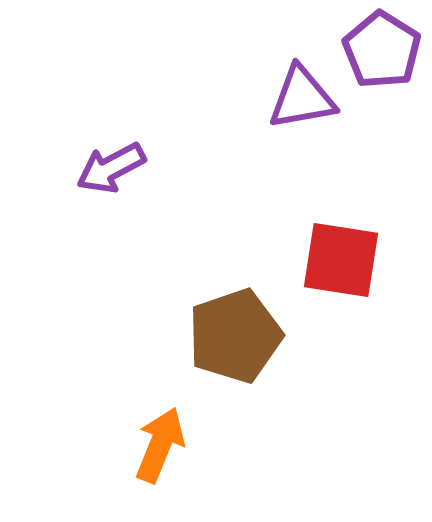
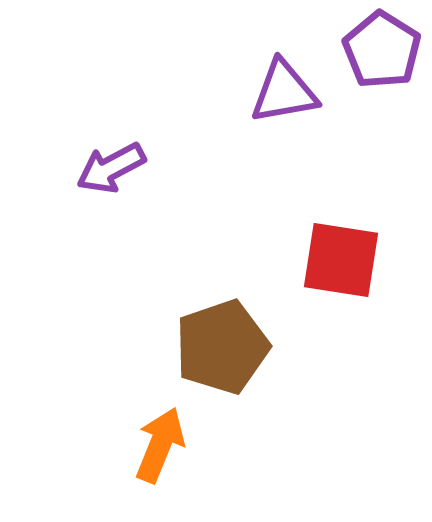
purple triangle: moved 18 px left, 6 px up
brown pentagon: moved 13 px left, 11 px down
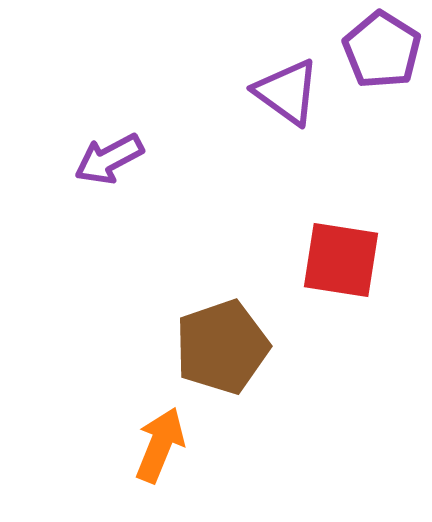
purple triangle: moved 3 px right; rotated 46 degrees clockwise
purple arrow: moved 2 px left, 9 px up
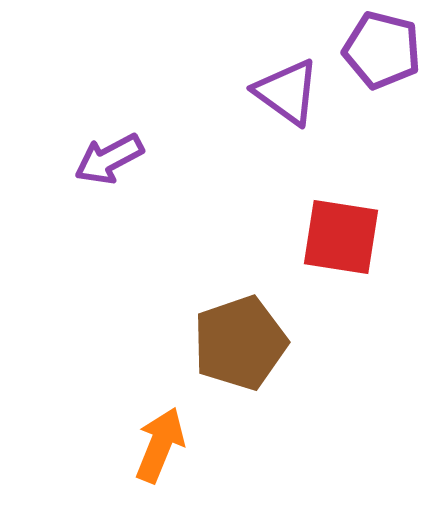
purple pentagon: rotated 18 degrees counterclockwise
red square: moved 23 px up
brown pentagon: moved 18 px right, 4 px up
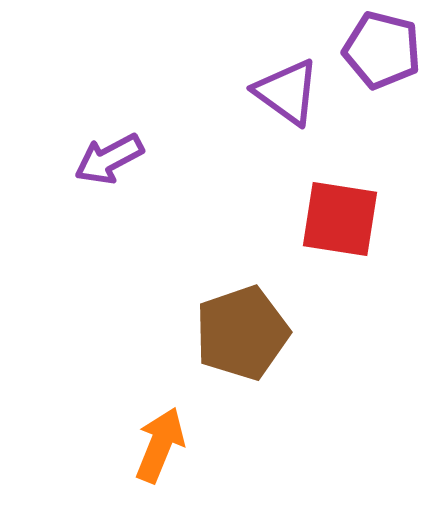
red square: moved 1 px left, 18 px up
brown pentagon: moved 2 px right, 10 px up
